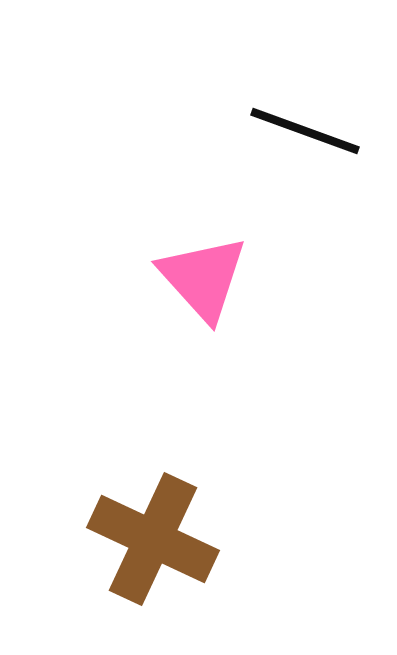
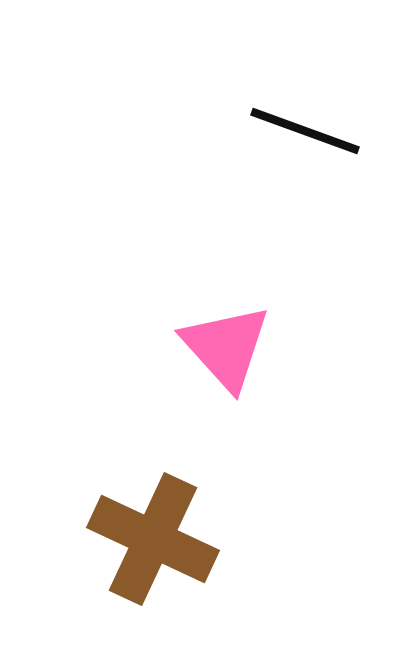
pink triangle: moved 23 px right, 69 px down
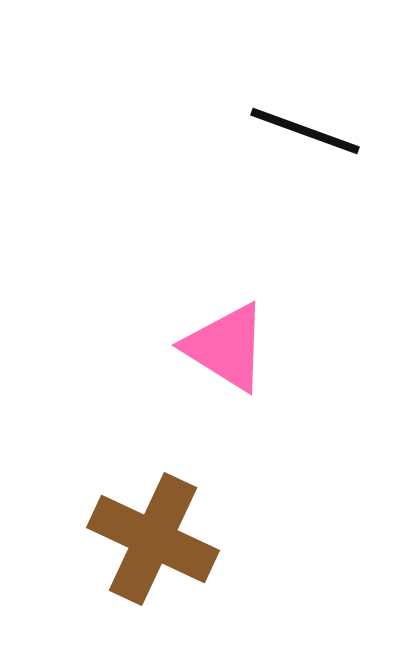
pink triangle: rotated 16 degrees counterclockwise
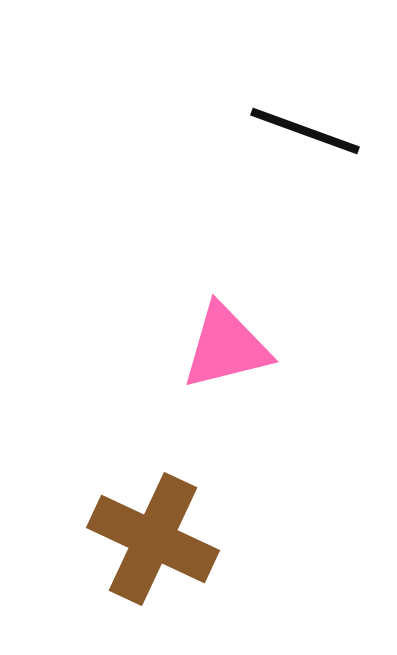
pink triangle: rotated 46 degrees counterclockwise
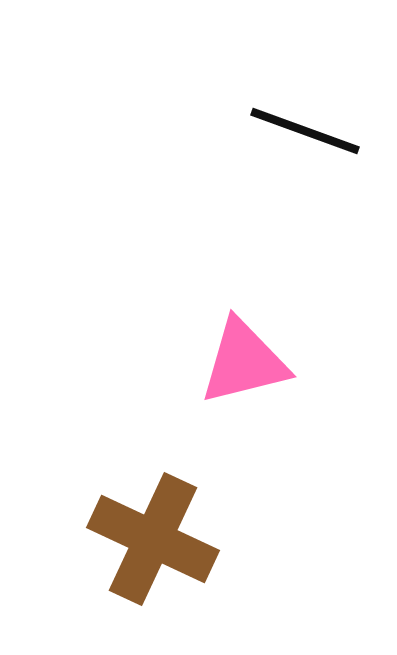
pink triangle: moved 18 px right, 15 px down
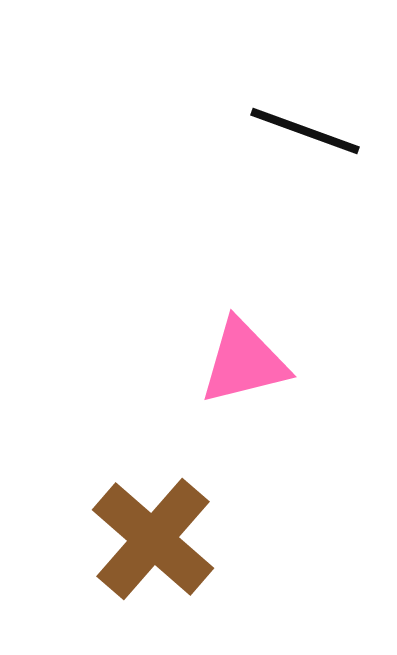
brown cross: rotated 16 degrees clockwise
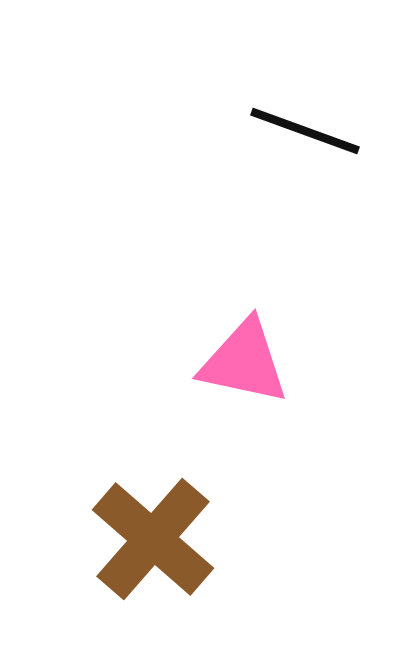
pink triangle: rotated 26 degrees clockwise
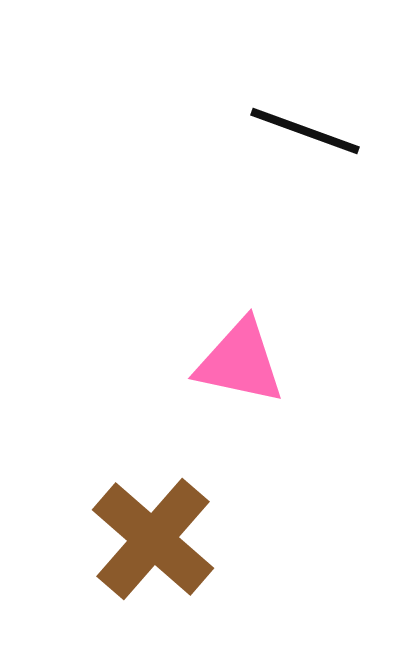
pink triangle: moved 4 px left
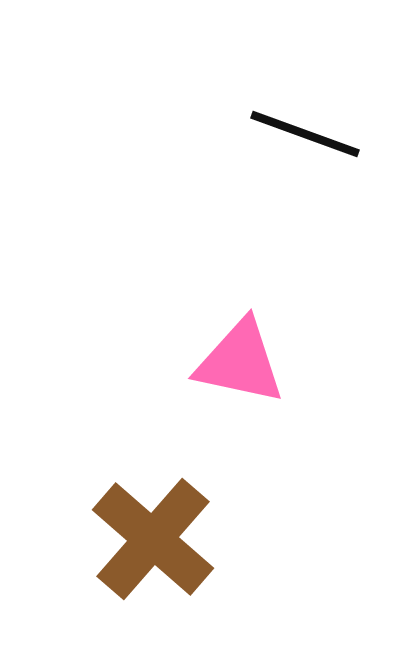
black line: moved 3 px down
